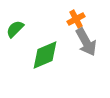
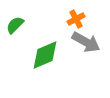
green semicircle: moved 4 px up
gray arrow: rotated 32 degrees counterclockwise
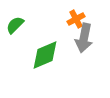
gray arrow: moved 2 px left, 4 px up; rotated 72 degrees clockwise
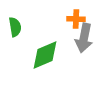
orange cross: rotated 30 degrees clockwise
green semicircle: moved 2 px down; rotated 126 degrees clockwise
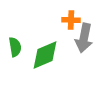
orange cross: moved 5 px left, 1 px down
green semicircle: moved 20 px down
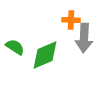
gray arrow: rotated 8 degrees counterclockwise
green semicircle: rotated 48 degrees counterclockwise
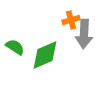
orange cross: rotated 18 degrees counterclockwise
gray arrow: moved 4 px up
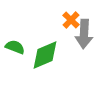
orange cross: rotated 30 degrees counterclockwise
green semicircle: rotated 12 degrees counterclockwise
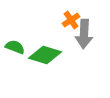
orange cross: rotated 12 degrees clockwise
green diamond: rotated 40 degrees clockwise
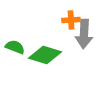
orange cross: rotated 30 degrees clockwise
